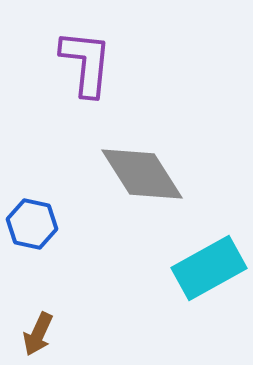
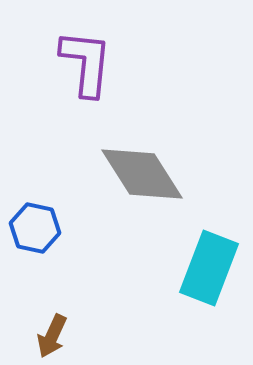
blue hexagon: moved 3 px right, 4 px down
cyan rectangle: rotated 40 degrees counterclockwise
brown arrow: moved 14 px right, 2 px down
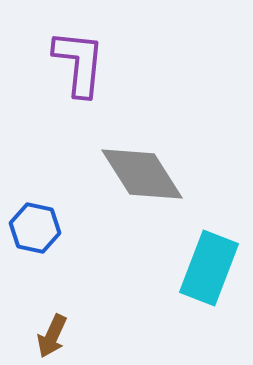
purple L-shape: moved 7 px left
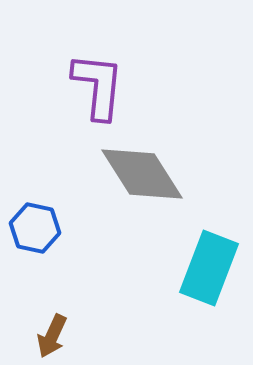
purple L-shape: moved 19 px right, 23 px down
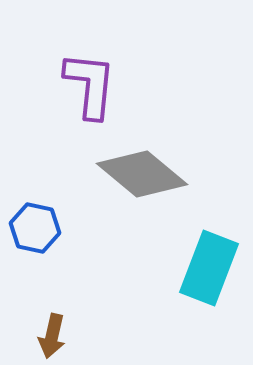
purple L-shape: moved 8 px left, 1 px up
gray diamond: rotated 18 degrees counterclockwise
brown arrow: rotated 12 degrees counterclockwise
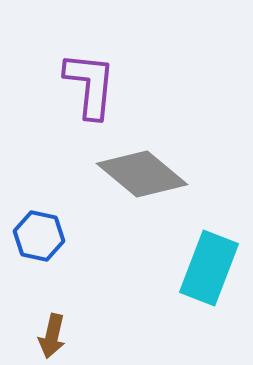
blue hexagon: moved 4 px right, 8 px down
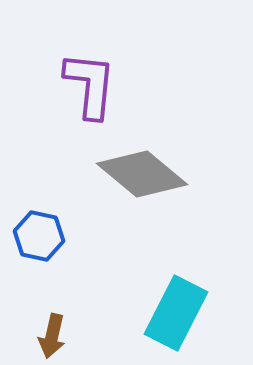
cyan rectangle: moved 33 px left, 45 px down; rotated 6 degrees clockwise
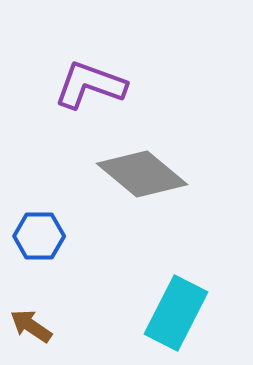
purple L-shape: rotated 76 degrees counterclockwise
blue hexagon: rotated 12 degrees counterclockwise
brown arrow: moved 21 px left, 10 px up; rotated 111 degrees clockwise
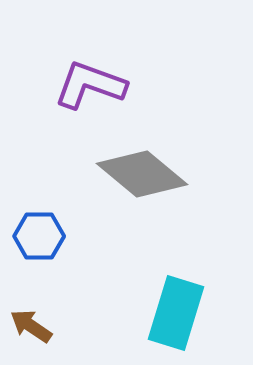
cyan rectangle: rotated 10 degrees counterclockwise
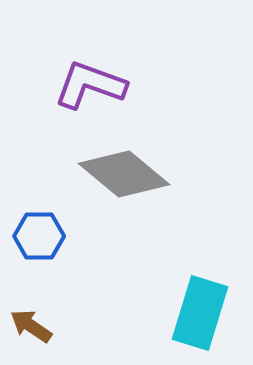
gray diamond: moved 18 px left
cyan rectangle: moved 24 px right
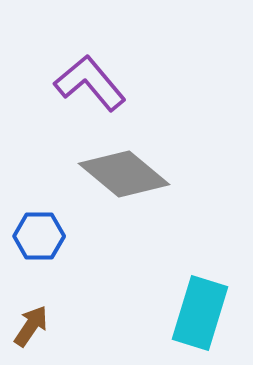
purple L-shape: moved 2 px up; rotated 30 degrees clockwise
brown arrow: rotated 90 degrees clockwise
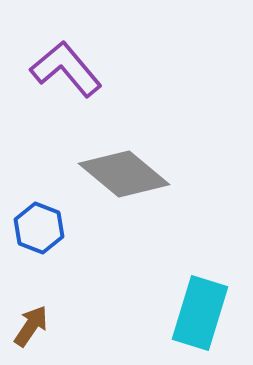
purple L-shape: moved 24 px left, 14 px up
blue hexagon: moved 8 px up; rotated 21 degrees clockwise
